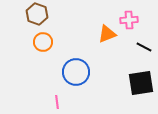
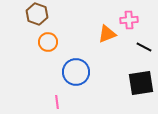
orange circle: moved 5 px right
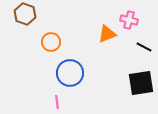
brown hexagon: moved 12 px left
pink cross: rotated 18 degrees clockwise
orange circle: moved 3 px right
blue circle: moved 6 px left, 1 px down
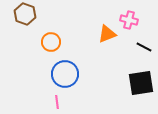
blue circle: moved 5 px left, 1 px down
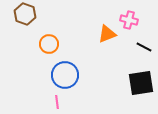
orange circle: moved 2 px left, 2 px down
blue circle: moved 1 px down
